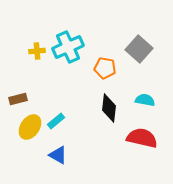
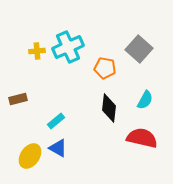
cyan semicircle: rotated 108 degrees clockwise
yellow ellipse: moved 29 px down
blue triangle: moved 7 px up
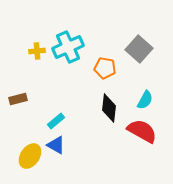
red semicircle: moved 7 px up; rotated 16 degrees clockwise
blue triangle: moved 2 px left, 3 px up
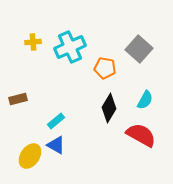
cyan cross: moved 2 px right
yellow cross: moved 4 px left, 9 px up
black diamond: rotated 24 degrees clockwise
red semicircle: moved 1 px left, 4 px down
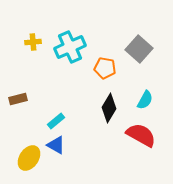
yellow ellipse: moved 1 px left, 2 px down
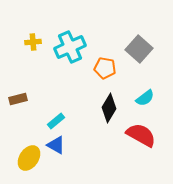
cyan semicircle: moved 2 px up; rotated 24 degrees clockwise
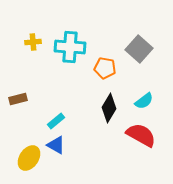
cyan cross: rotated 28 degrees clockwise
cyan semicircle: moved 1 px left, 3 px down
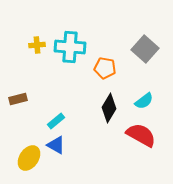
yellow cross: moved 4 px right, 3 px down
gray square: moved 6 px right
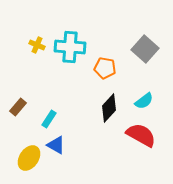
yellow cross: rotated 28 degrees clockwise
brown rectangle: moved 8 px down; rotated 36 degrees counterclockwise
black diamond: rotated 12 degrees clockwise
cyan rectangle: moved 7 px left, 2 px up; rotated 18 degrees counterclockwise
